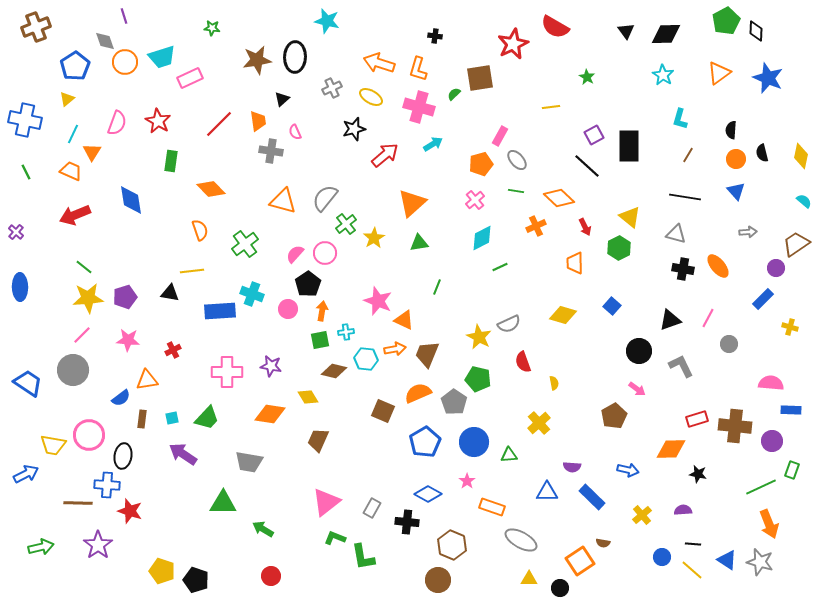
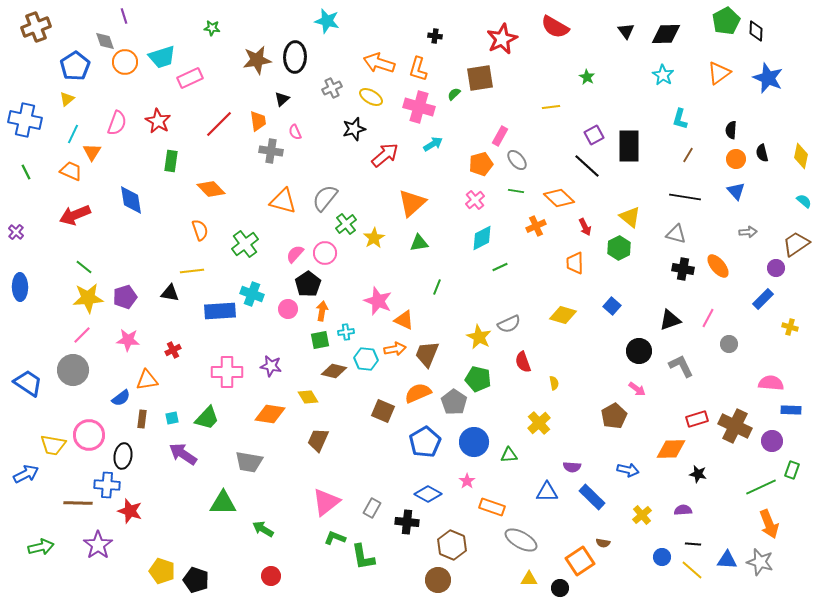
red star at (513, 44): moved 11 px left, 5 px up
brown cross at (735, 426): rotated 20 degrees clockwise
blue triangle at (727, 560): rotated 30 degrees counterclockwise
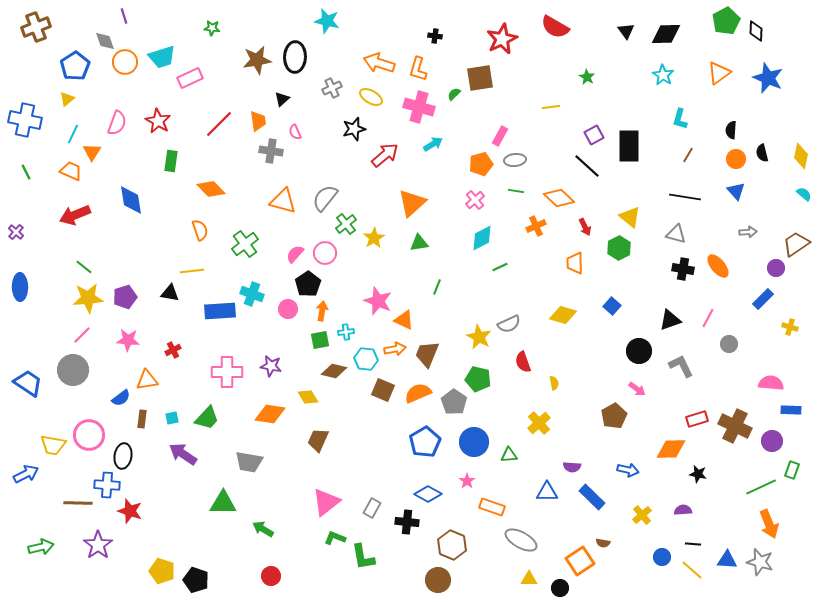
gray ellipse at (517, 160): moved 2 px left; rotated 55 degrees counterclockwise
cyan semicircle at (804, 201): moved 7 px up
brown square at (383, 411): moved 21 px up
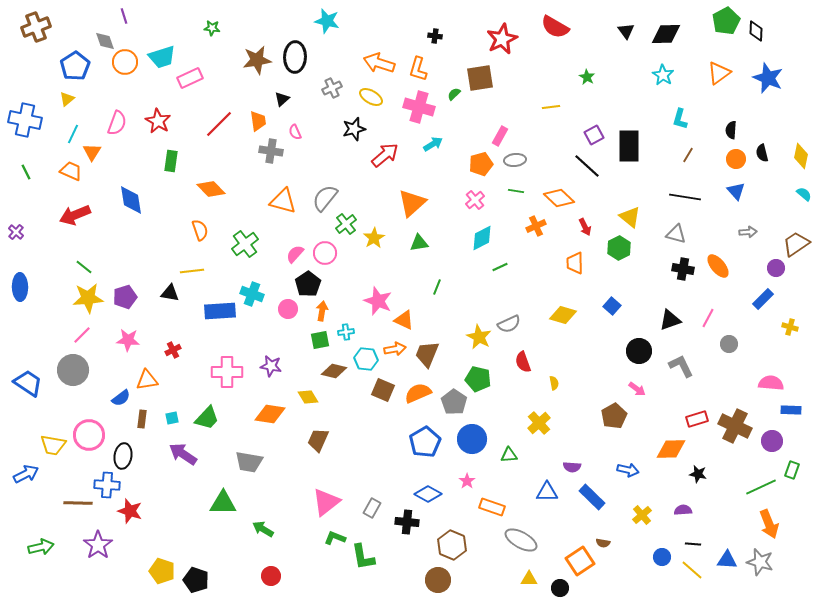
blue circle at (474, 442): moved 2 px left, 3 px up
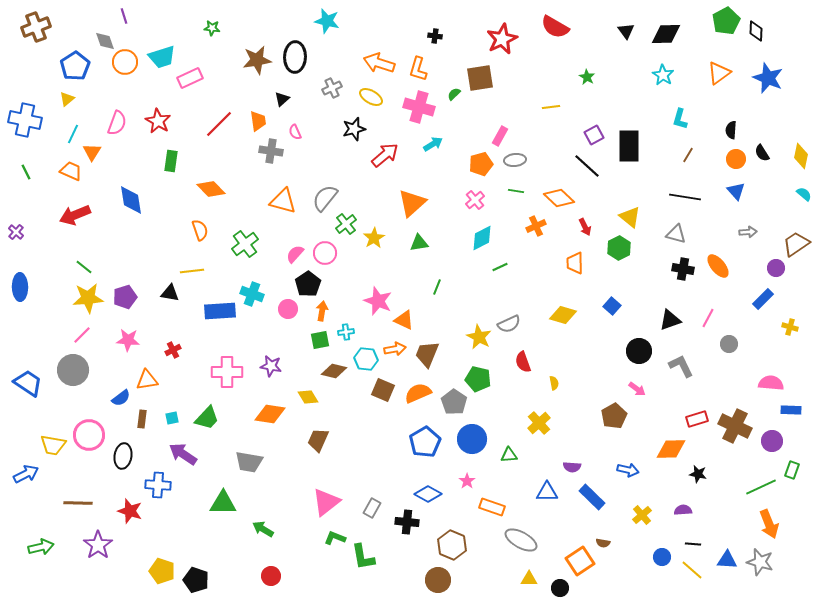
black semicircle at (762, 153): rotated 18 degrees counterclockwise
blue cross at (107, 485): moved 51 px right
